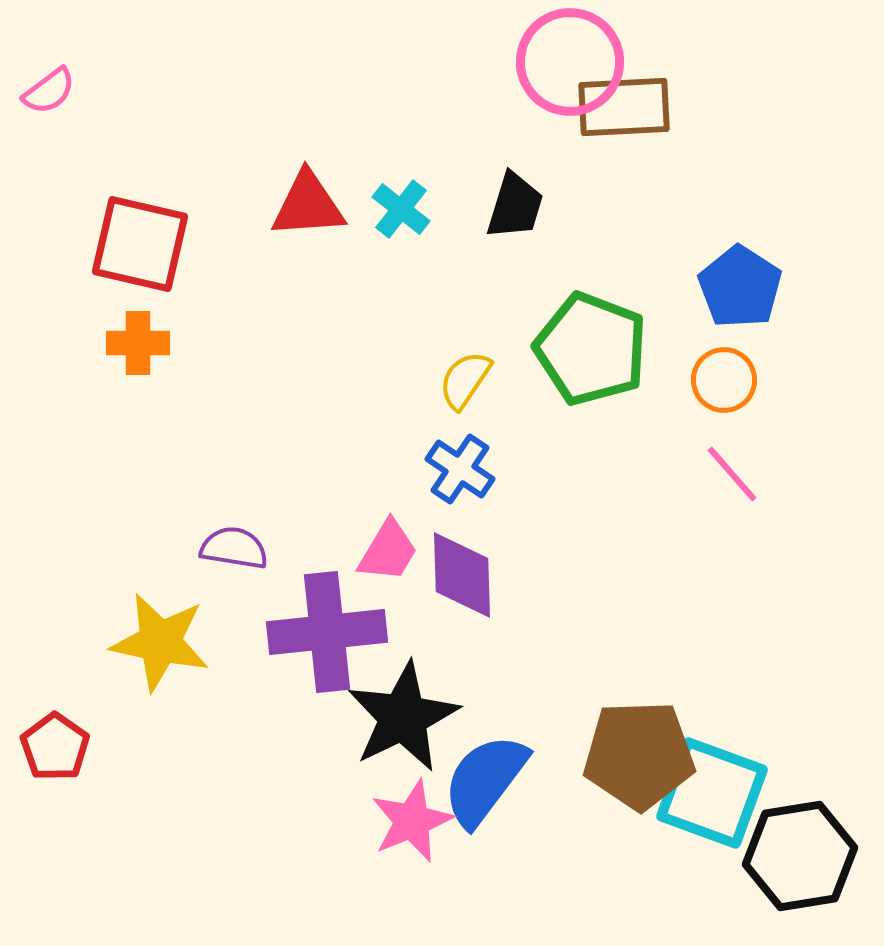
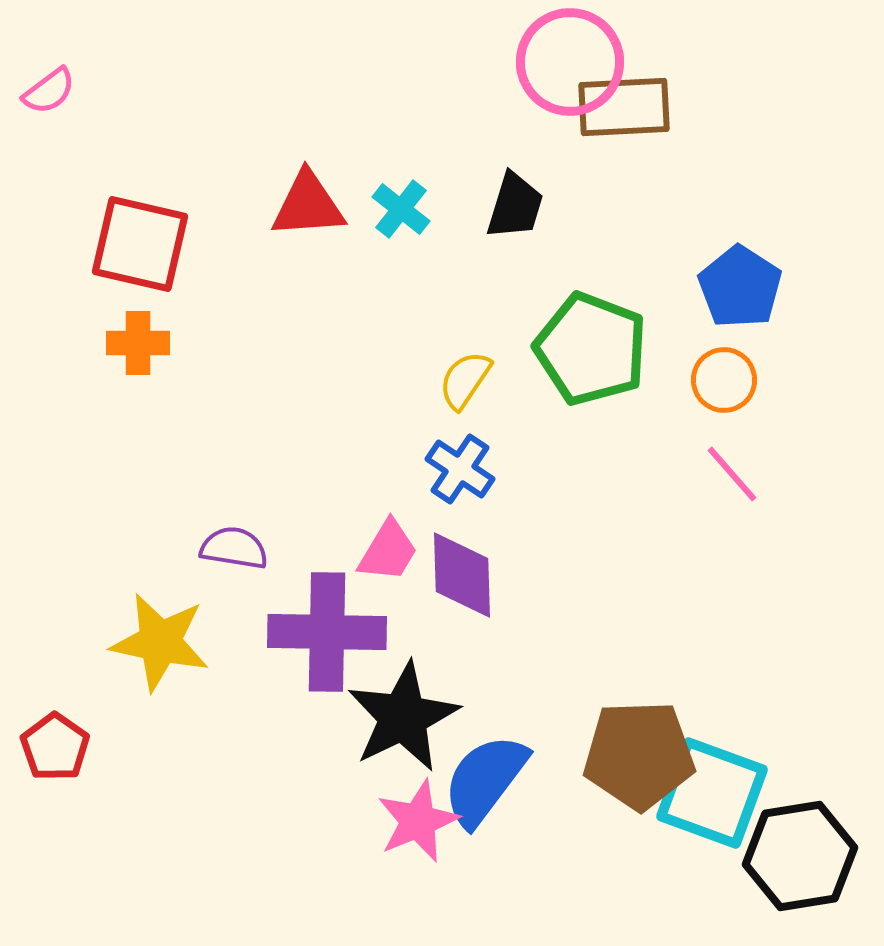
purple cross: rotated 7 degrees clockwise
pink star: moved 6 px right
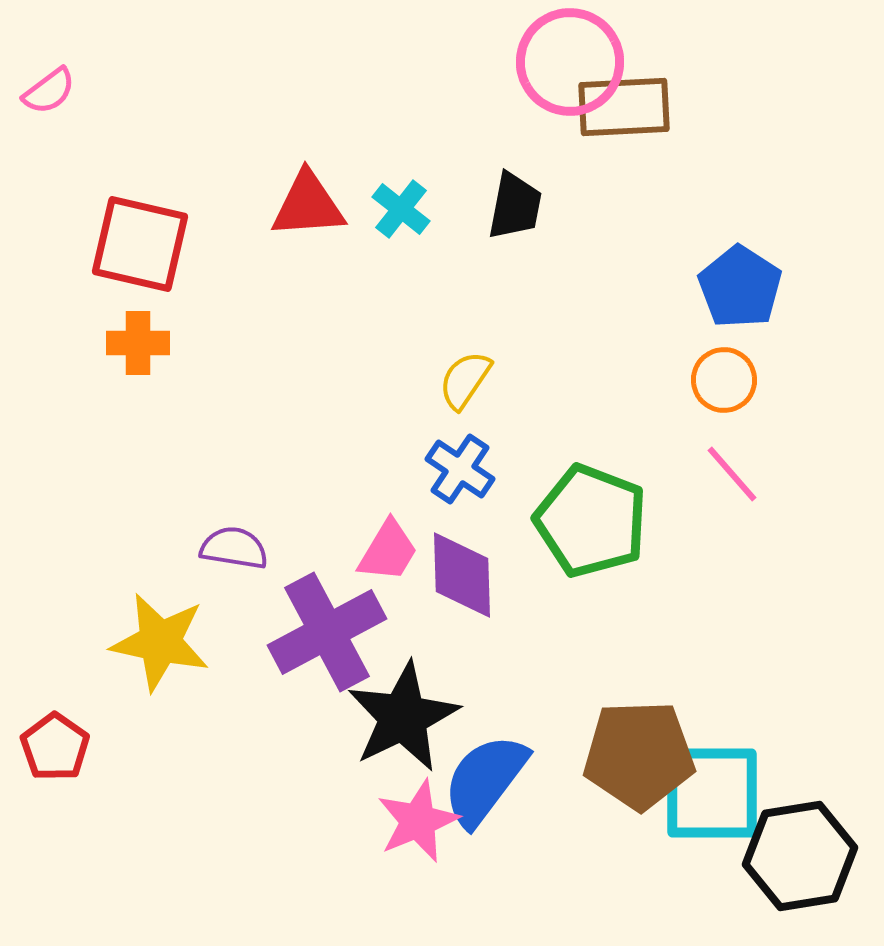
black trapezoid: rotated 6 degrees counterclockwise
green pentagon: moved 172 px down
purple cross: rotated 29 degrees counterclockwise
cyan square: rotated 20 degrees counterclockwise
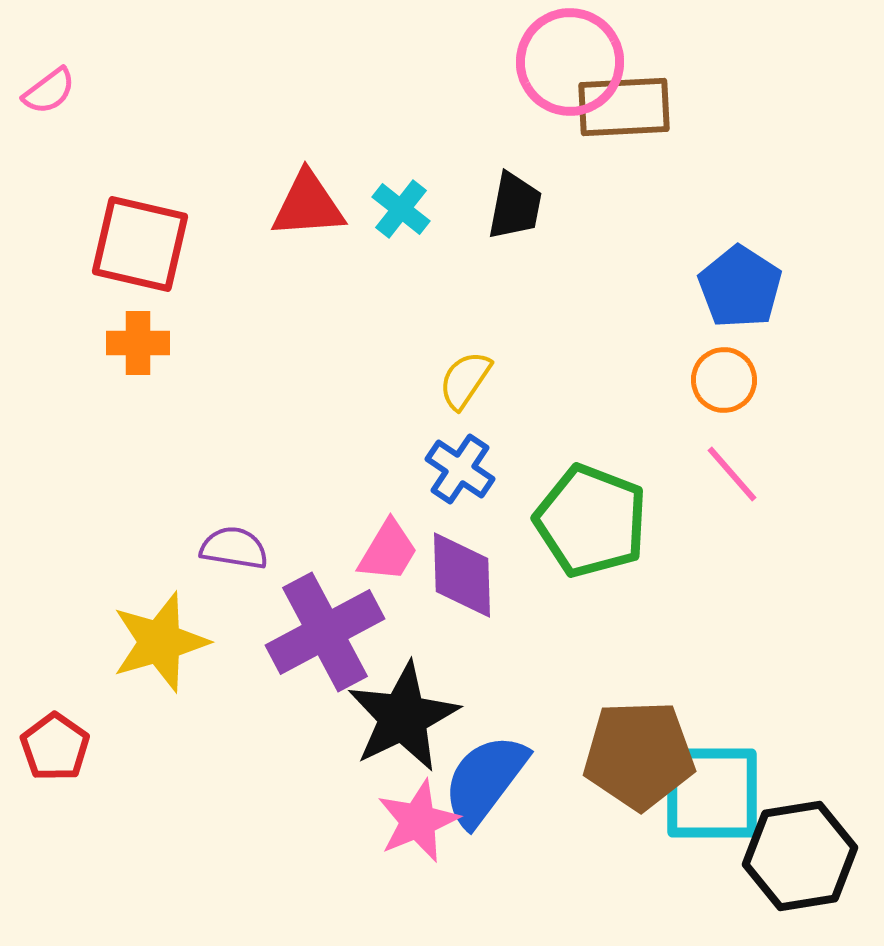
purple cross: moved 2 px left
yellow star: rotated 28 degrees counterclockwise
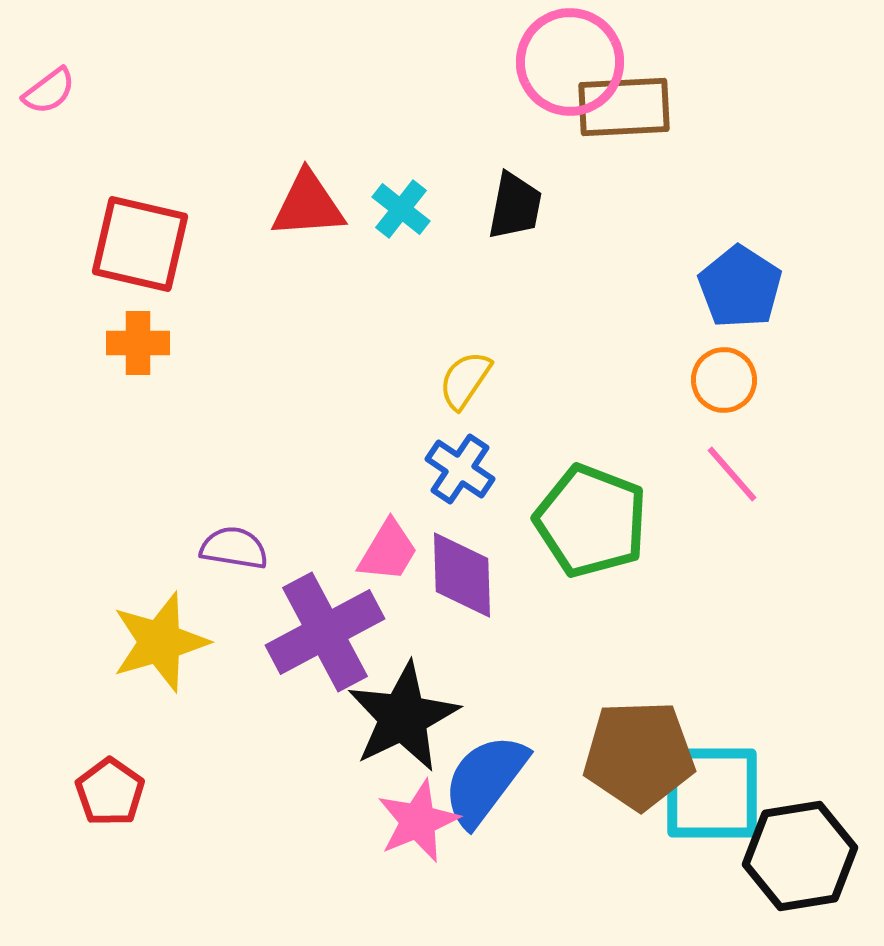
red pentagon: moved 55 px right, 45 px down
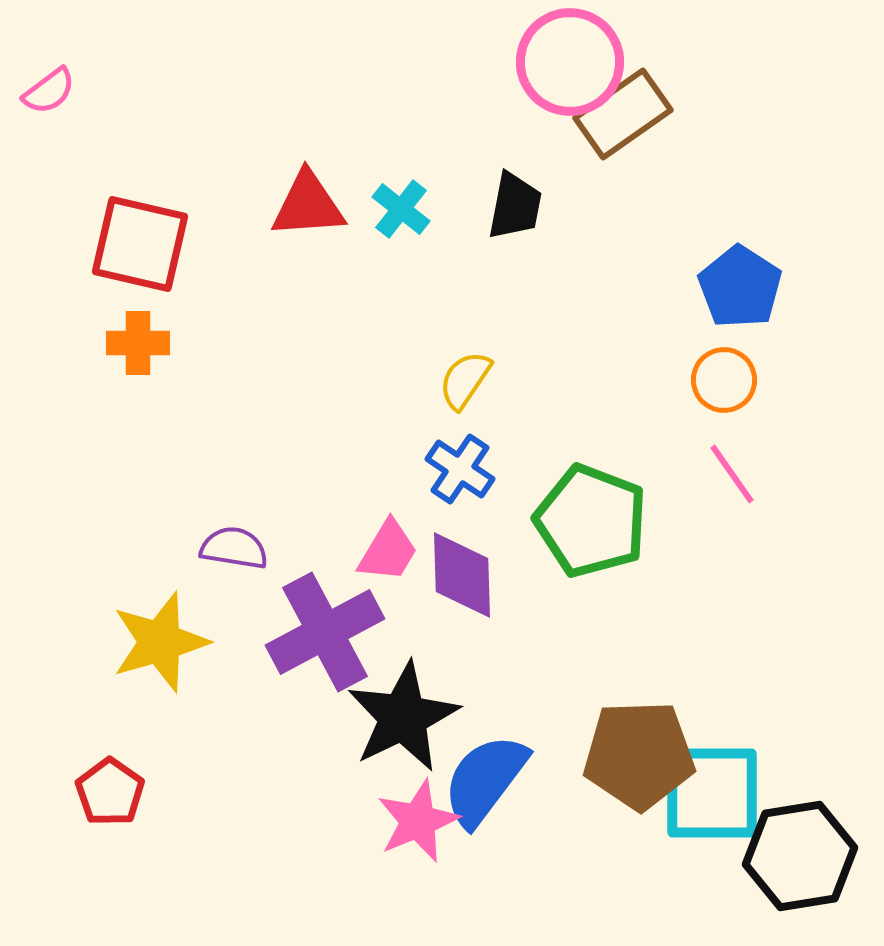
brown rectangle: moved 1 px left, 7 px down; rotated 32 degrees counterclockwise
pink line: rotated 6 degrees clockwise
